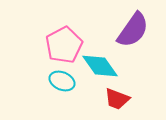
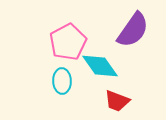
pink pentagon: moved 4 px right, 3 px up
cyan ellipse: rotated 65 degrees clockwise
red trapezoid: moved 2 px down
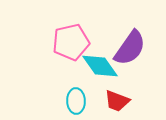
purple semicircle: moved 3 px left, 18 px down
pink pentagon: moved 3 px right; rotated 15 degrees clockwise
cyan ellipse: moved 14 px right, 20 px down
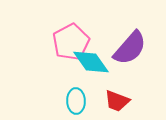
pink pentagon: rotated 15 degrees counterclockwise
purple semicircle: rotated 6 degrees clockwise
cyan diamond: moved 9 px left, 4 px up
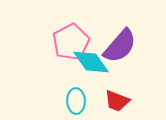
purple semicircle: moved 10 px left, 2 px up
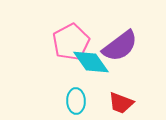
purple semicircle: rotated 12 degrees clockwise
red trapezoid: moved 4 px right, 2 px down
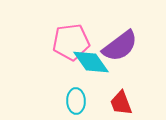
pink pentagon: rotated 21 degrees clockwise
red trapezoid: rotated 48 degrees clockwise
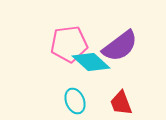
pink pentagon: moved 2 px left, 2 px down
cyan diamond: rotated 12 degrees counterclockwise
cyan ellipse: moved 1 px left; rotated 20 degrees counterclockwise
